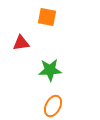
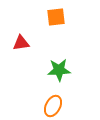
orange square: moved 9 px right; rotated 18 degrees counterclockwise
green star: moved 9 px right
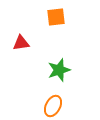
green star: rotated 15 degrees counterclockwise
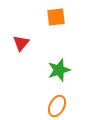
red triangle: rotated 42 degrees counterclockwise
orange ellipse: moved 4 px right
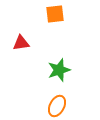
orange square: moved 1 px left, 3 px up
red triangle: rotated 42 degrees clockwise
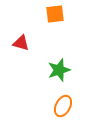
red triangle: rotated 24 degrees clockwise
orange ellipse: moved 6 px right
